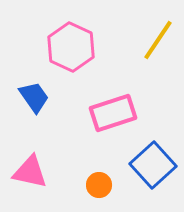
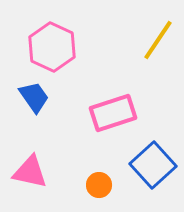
pink hexagon: moved 19 px left
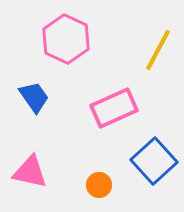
yellow line: moved 10 px down; rotated 6 degrees counterclockwise
pink hexagon: moved 14 px right, 8 px up
pink rectangle: moved 1 px right, 5 px up; rotated 6 degrees counterclockwise
blue square: moved 1 px right, 4 px up
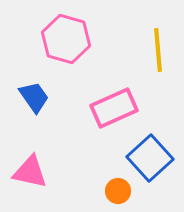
pink hexagon: rotated 9 degrees counterclockwise
yellow line: rotated 33 degrees counterclockwise
blue square: moved 4 px left, 3 px up
orange circle: moved 19 px right, 6 px down
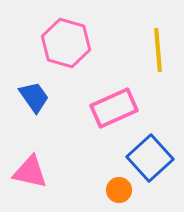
pink hexagon: moved 4 px down
orange circle: moved 1 px right, 1 px up
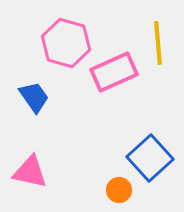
yellow line: moved 7 px up
pink rectangle: moved 36 px up
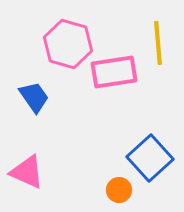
pink hexagon: moved 2 px right, 1 px down
pink rectangle: rotated 15 degrees clockwise
pink triangle: moved 3 px left; rotated 12 degrees clockwise
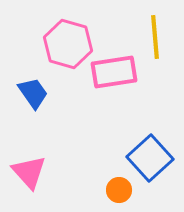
yellow line: moved 3 px left, 6 px up
blue trapezoid: moved 1 px left, 4 px up
pink triangle: moved 2 px right; rotated 24 degrees clockwise
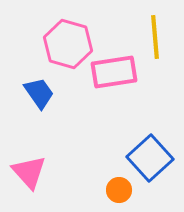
blue trapezoid: moved 6 px right
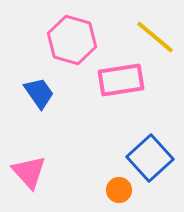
yellow line: rotated 45 degrees counterclockwise
pink hexagon: moved 4 px right, 4 px up
pink rectangle: moved 7 px right, 8 px down
